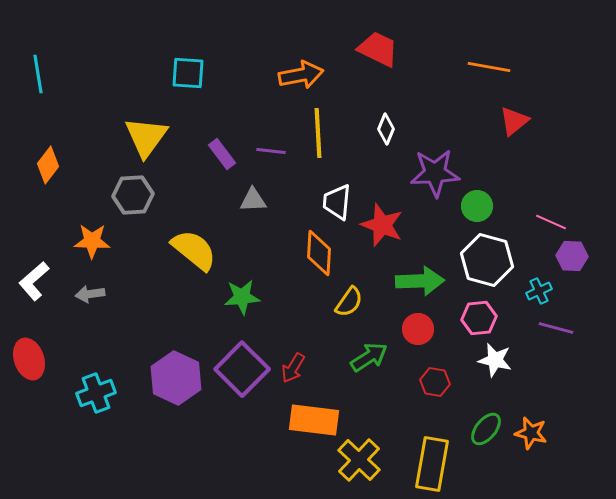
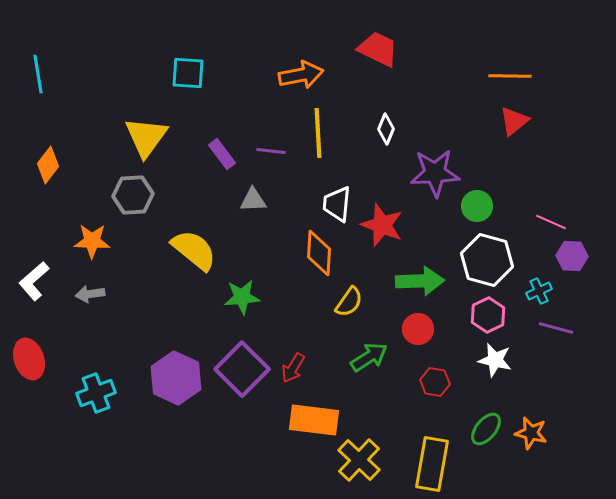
orange line at (489, 67): moved 21 px right, 9 px down; rotated 9 degrees counterclockwise
white trapezoid at (337, 202): moved 2 px down
pink hexagon at (479, 318): moved 9 px right, 3 px up; rotated 20 degrees counterclockwise
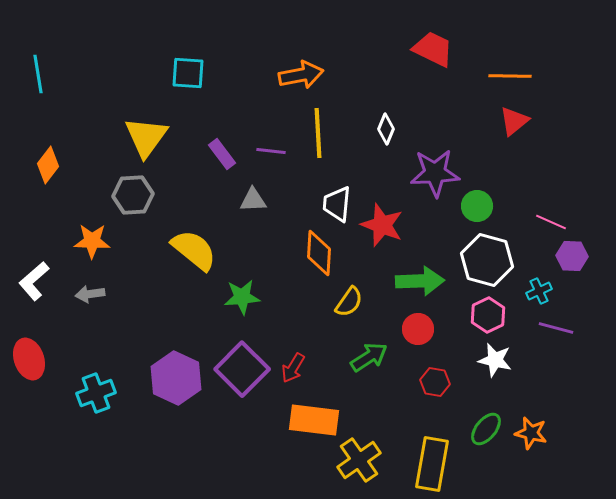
red trapezoid at (378, 49): moved 55 px right
yellow cross at (359, 460): rotated 12 degrees clockwise
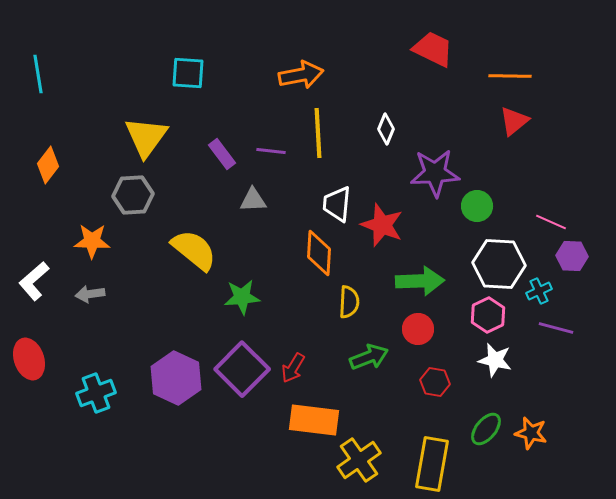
white hexagon at (487, 260): moved 12 px right, 4 px down; rotated 12 degrees counterclockwise
yellow semicircle at (349, 302): rotated 32 degrees counterclockwise
green arrow at (369, 357): rotated 12 degrees clockwise
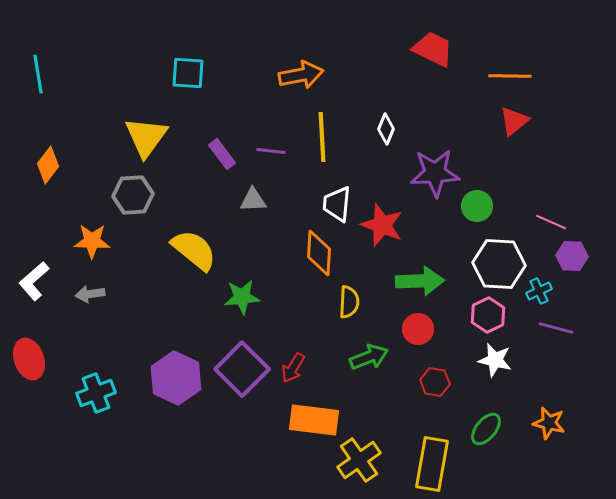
yellow line at (318, 133): moved 4 px right, 4 px down
orange star at (531, 433): moved 18 px right, 10 px up
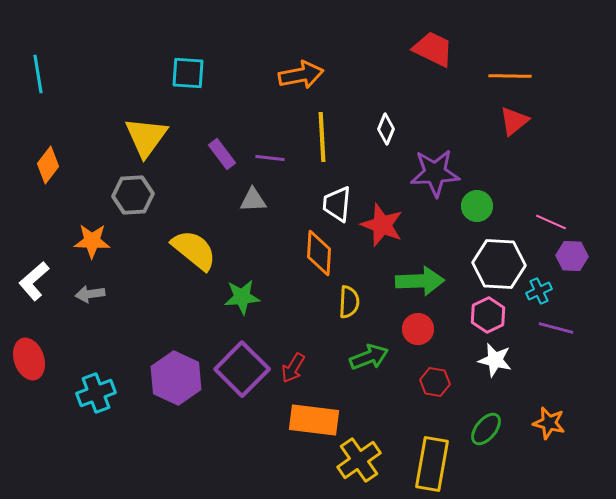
purple line at (271, 151): moved 1 px left, 7 px down
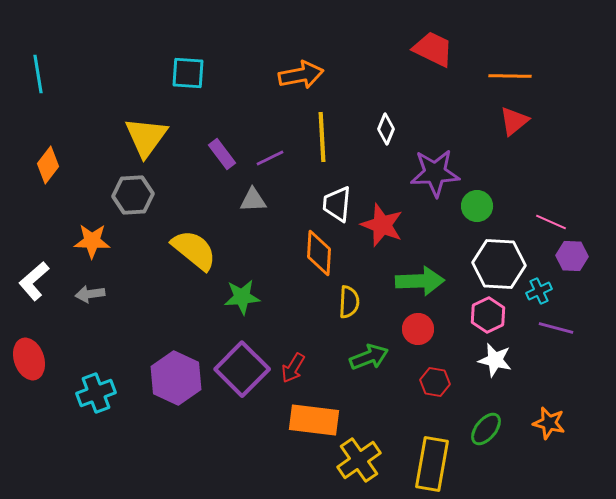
purple line at (270, 158): rotated 32 degrees counterclockwise
